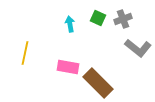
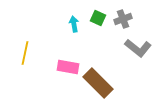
cyan arrow: moved 4 px right
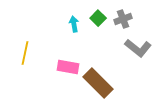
green square: rotated 21 degrees clockwise
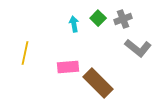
pink rectangle: rotated 15 degrees counterclockwise
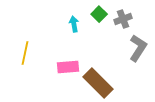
green square: moved 1 px right, 4 px up
gray L-shape: rotated 96 degrees counterclockwise
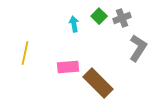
green square: moved 2 px down
gray cross: moved 1 px left, 1 px up
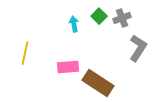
brown rectangle: rotated 12 degrees counterclockwise
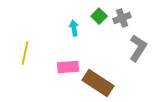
cyan arrow: moved 4 px down
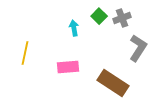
brown rectangle: moved 15 px right
